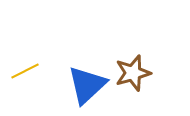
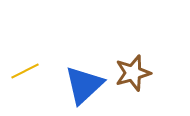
blue triangle: moved 3 px left
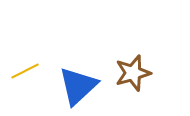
blue triangle: moved 6 px left, 1 px down
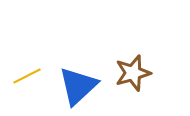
yellow line: moved 2 px right, 5 px down
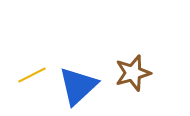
yellow line: moved 5 px right, 1 px up
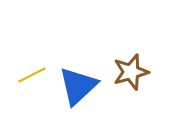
brown star: moved 2 px left, 1 px up
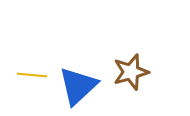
yellow line: rotated 32 degrees clockwise
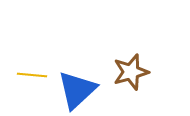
blue triangle: moved 1 px left, 4 px down
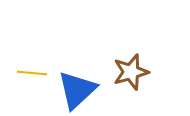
yellow line: moved 2 px up
